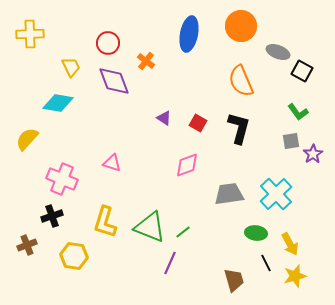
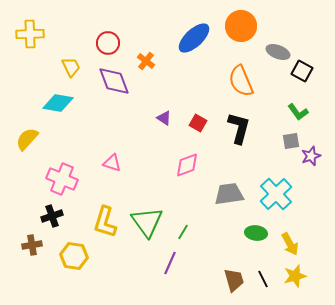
blue ellipse: moved 5 px right, 4 px down; rotated 36 degrees clockwise
purple star: moved 2 px left, 2 px down; rotated 12 degrees clockwise
green triangle: moved 3 px left, 5 px up; rotated 32 degrees clockwise
green line: rotated 21 degrees counterclockwise
brown cross: moved 5 px right; rotated 12 degrees clockwise
black line: moved 3 px left, 16 px down
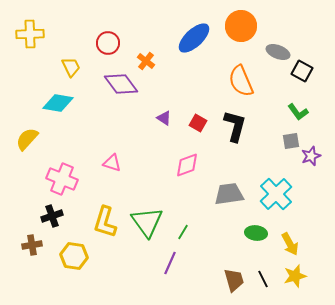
purple diamond: moved 7 px right, 3 px down; rotated 16 degrees counterclockwise
black L-shape: moved 4 px left, 2 px up
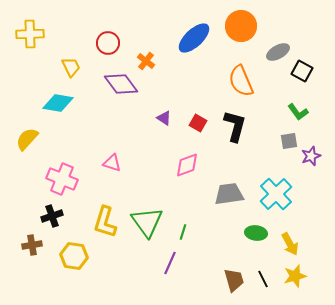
gray ellipse: rotated 50 degrees counterclockwise
gray square: moved 2 px left
green line: rotated 14 degrees counterclockwise
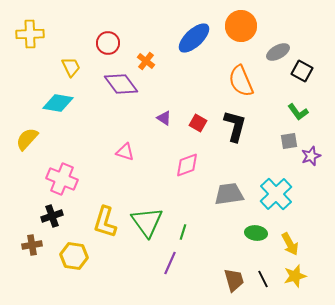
pink triangle: moved 13 px right, 11 px up
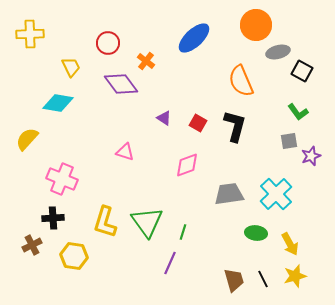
orange circle: moved 15 px right, 1 px up
gray ellipse: rotated 15 degrees clockwise
black cross: moved 1 px right, 2 px down; rotated 15 degrees clockwise
brown cross: rotated 18 degrees counterclockwise
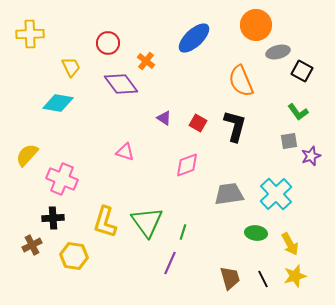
yellow semicircle: moved 16 px down
brown trapezoid: moved 4 px left, 2 px up
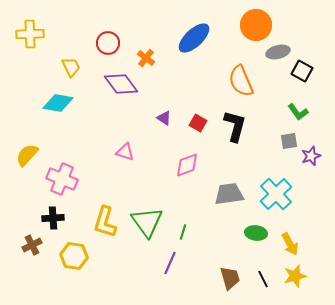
orange cross: moved 3 px up
